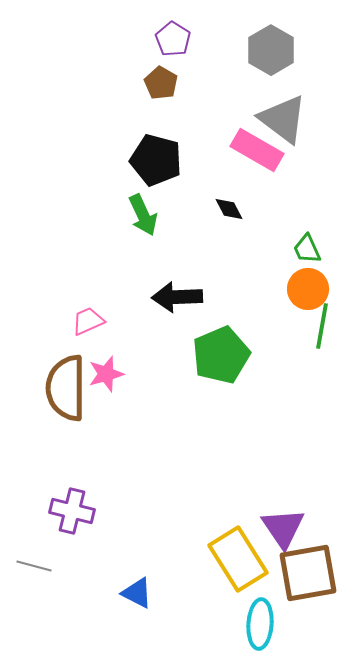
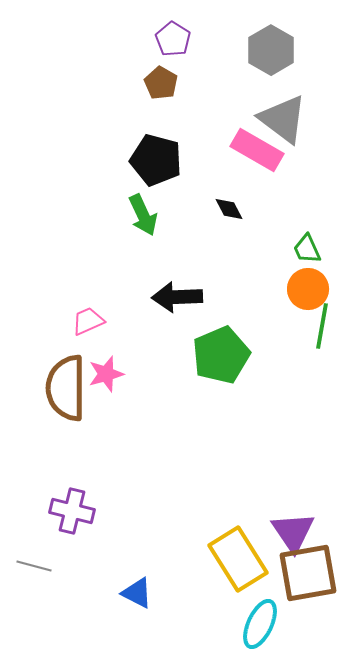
purple triangle: moved 10 px right, 4 px down
cyan ellipse: rotated 21 degrees clockwise
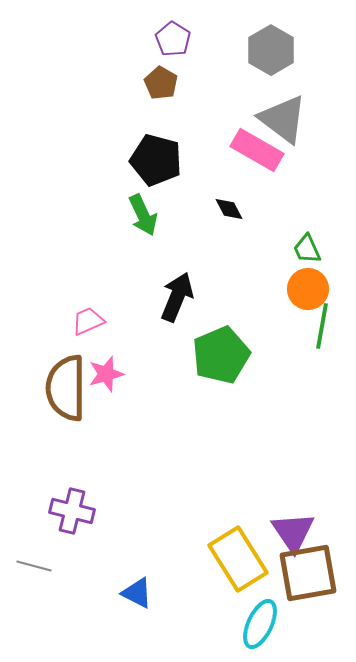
black arrow: rotated 114 degrees clockwise
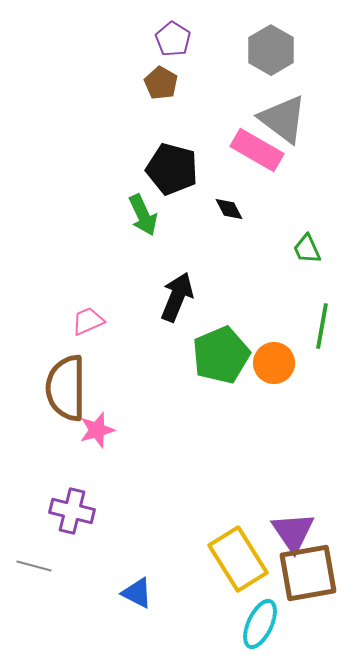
black pentagon: moved 16 px right, 9 px down
orange circle: moved 34 px left, 74 px down
pink star: moved 9 px left, 56 px down
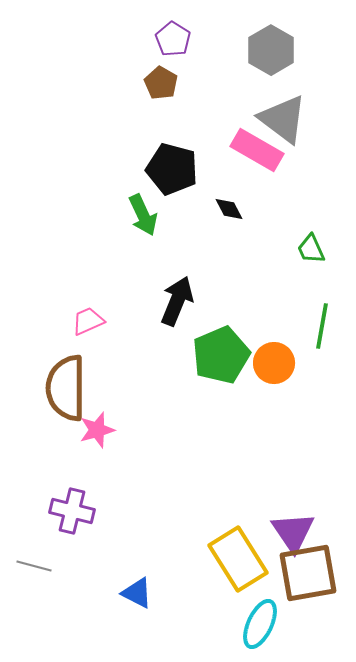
green trapezoid: moved 4 px right
black arrow: moved 4 px down
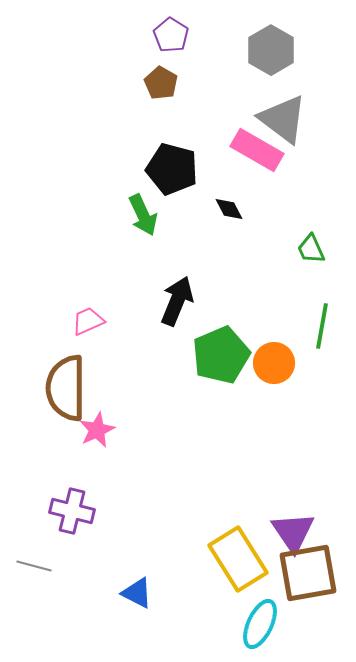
purple pentagon: moved 2 px left, 4 px up
pink star: rotated 9 degrees counterclockwise
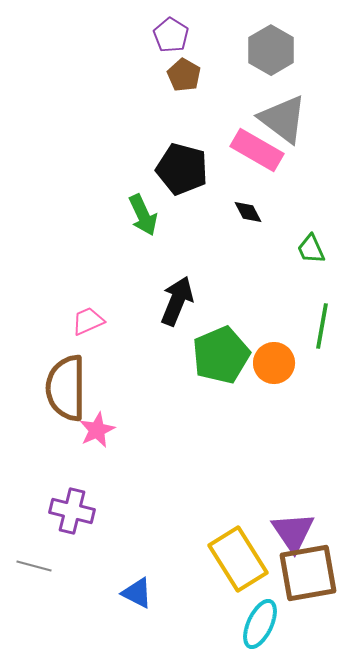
brown pentagon: moved 23 px right, 8 px up
black pentagon: moved 10 px right
black diamond: moved 19 px right, 3 px down
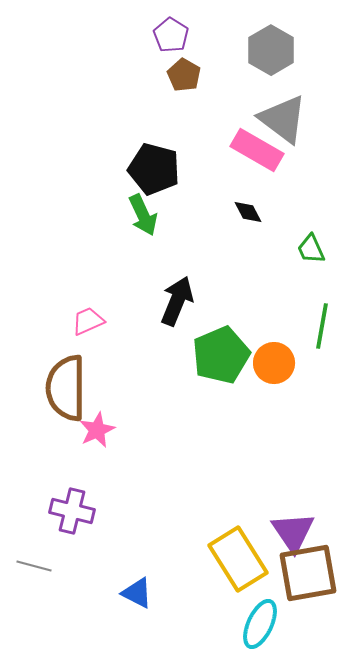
black pentagon: moved 28 px left
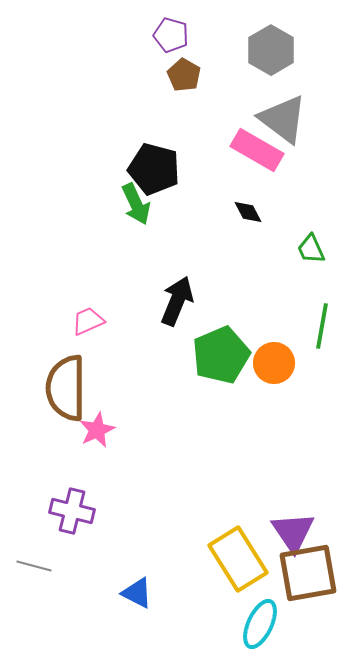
purple pentagon: rotated 16 degrees counterclockwise
green arrow: moved 7 px left, 11 px up
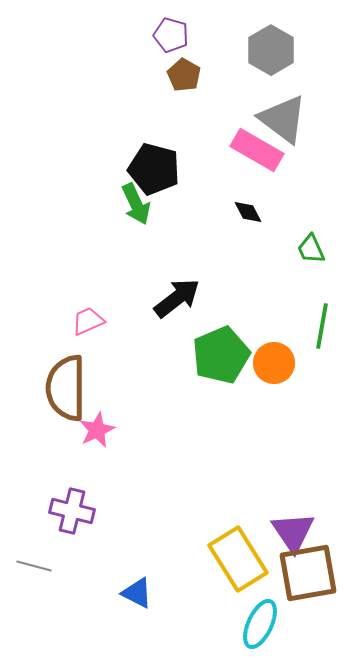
black arrow: moved 3 px up; rotated 30 degrees clockwise
